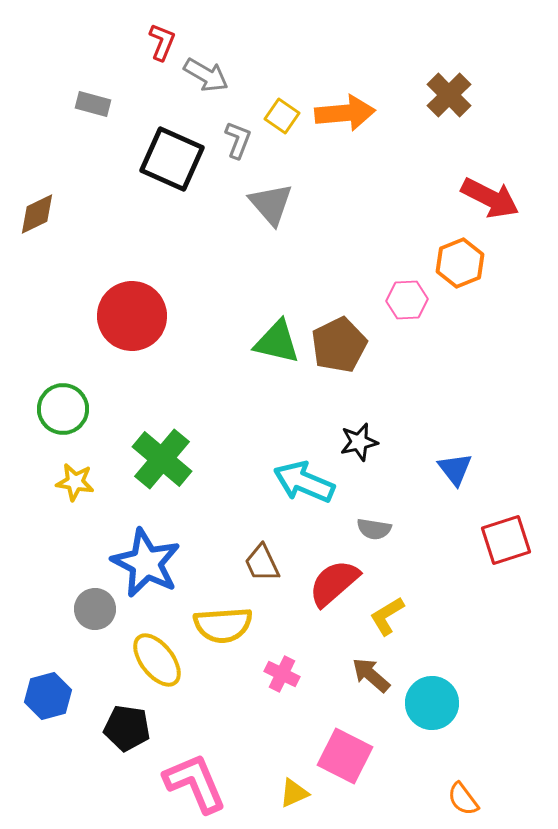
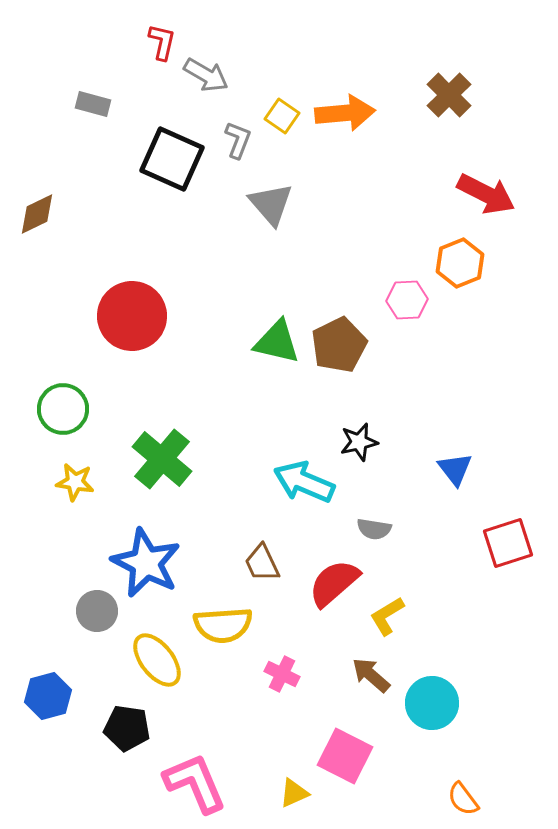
red L-shape: rotated 9 degrees counterclockwise
red arrow: moved 4 px left, 4 px up
red square: moved 2 px right, 3 px down
gray circle: moved 2 px right, 2 px down
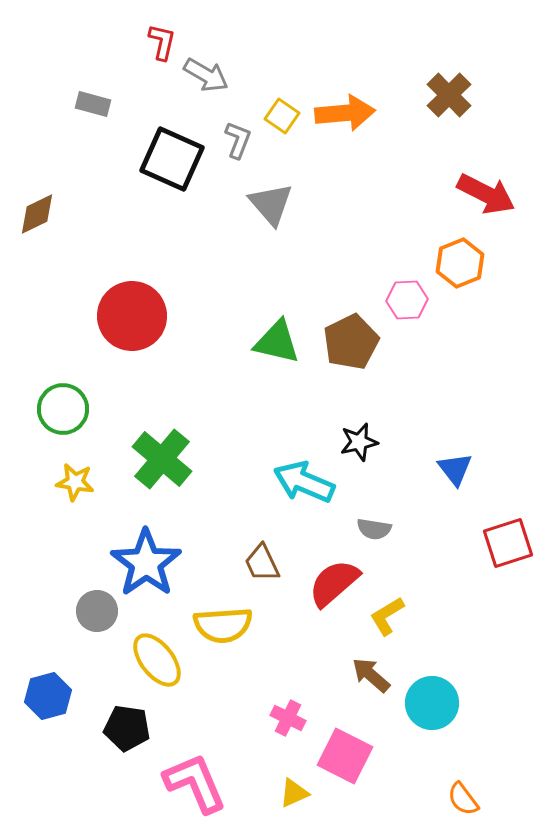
brown pentagon: moved 12 px right, 3 px up
blue star: rotated 10 degrees clockwise
pink cross: moved 6 px right, 44 px down
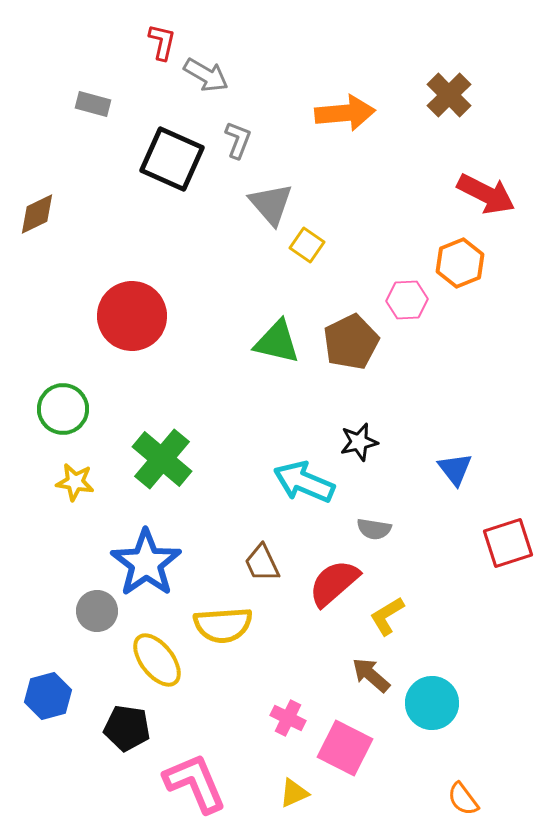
yellow square: moved 25 px right, 129 px down
pink square: moved 8 px up
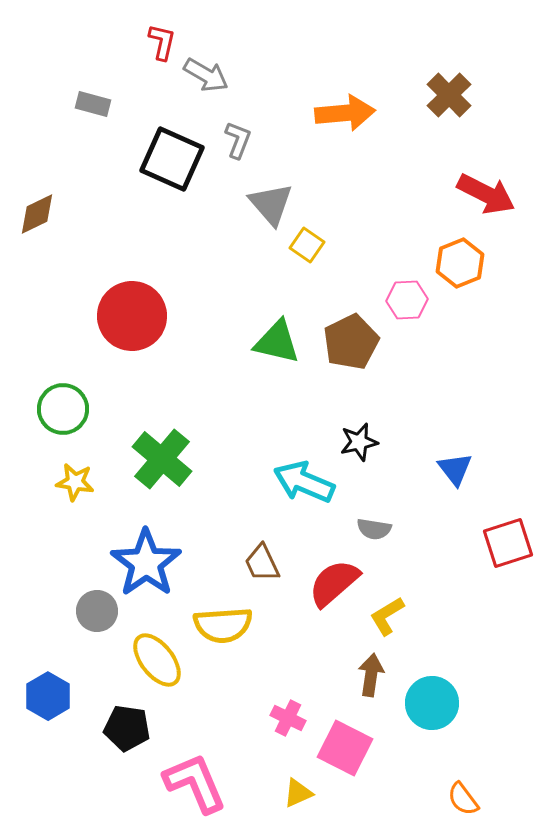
brown arrow: rotated 57 degrees clockwise
blue hexagon: rotated 15 degrees counterclockwise
yellow triangle: moved 4 px right
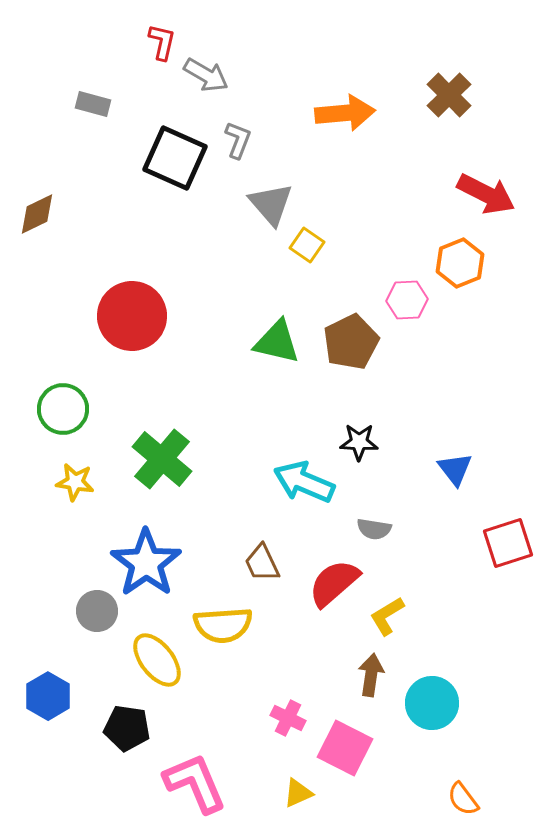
black square: moved 3 px right, 1 px up
black star: rotated 15 degrees clockwise
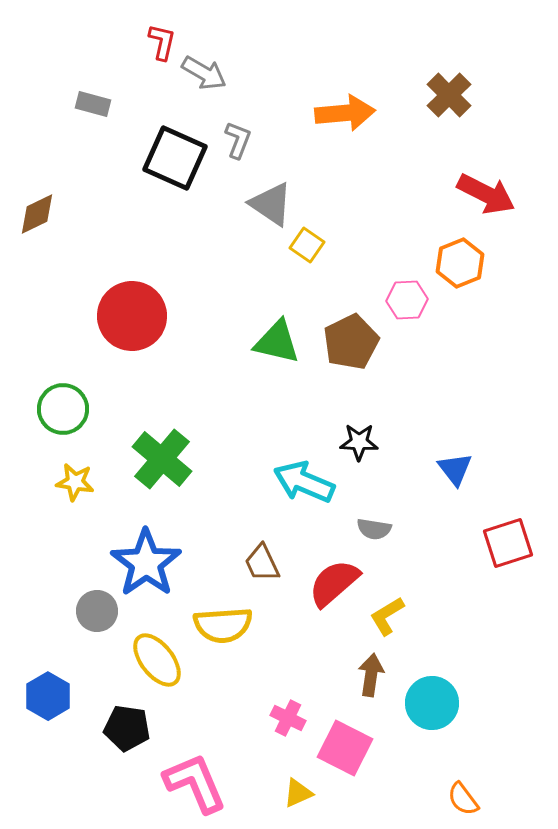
gray arrow: moved 2 px left, 2 px up
gray triangle: rotated 15 degrees counterclockwise
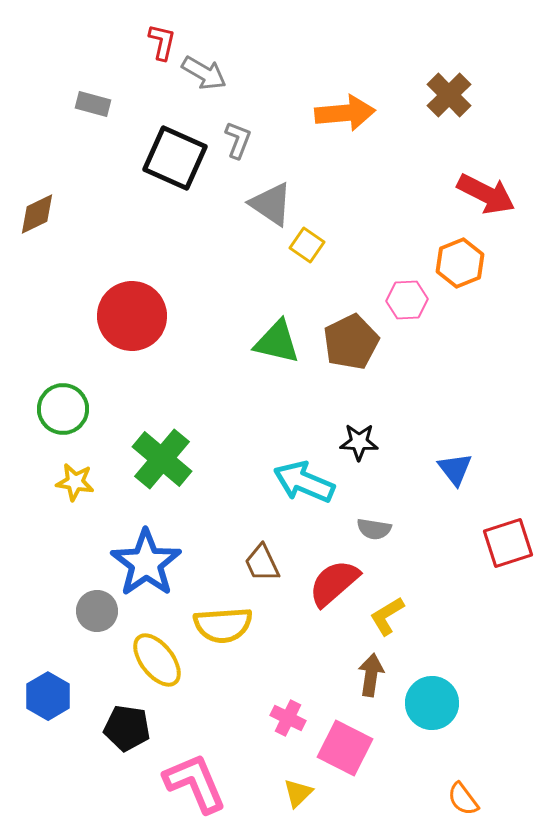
yellow triangle: rotated 20 degrees counterclockwise
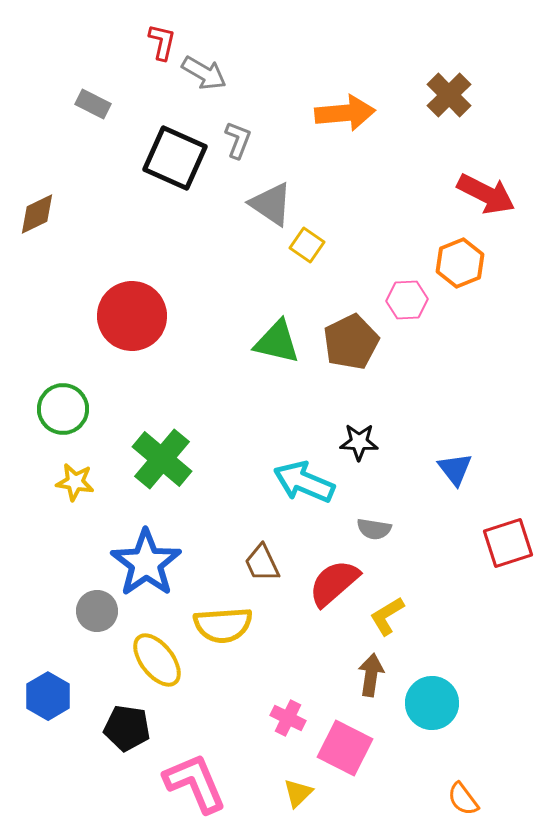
gray rectangle: rotated 12 degrees clockwise
